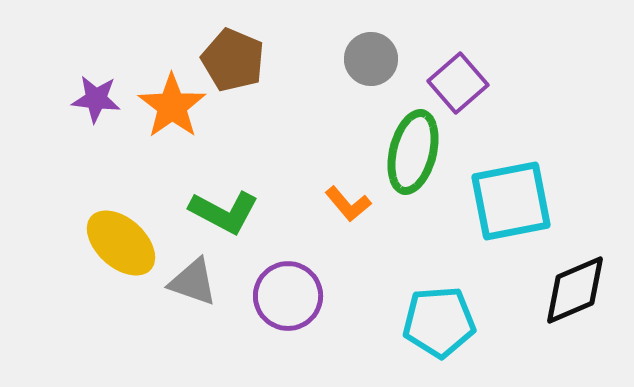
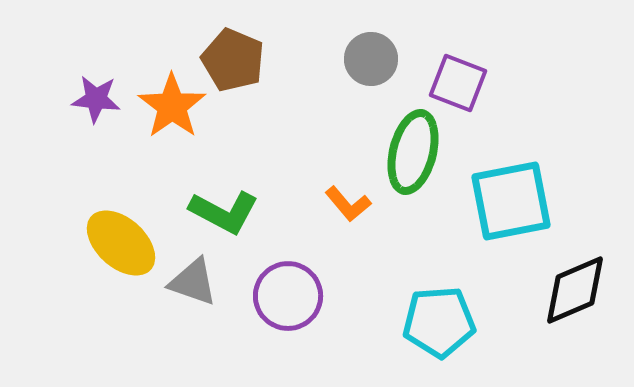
purple square: rotated 28 degrees counterclockwise
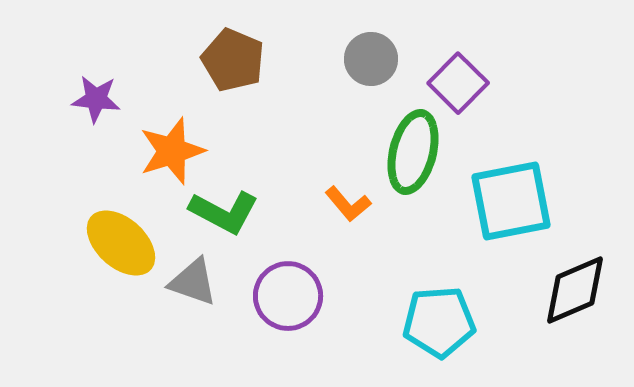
purple square: rotated 24 degrees clockwise
orange star: moved 45 px down; rotated 18 degrees clockwise
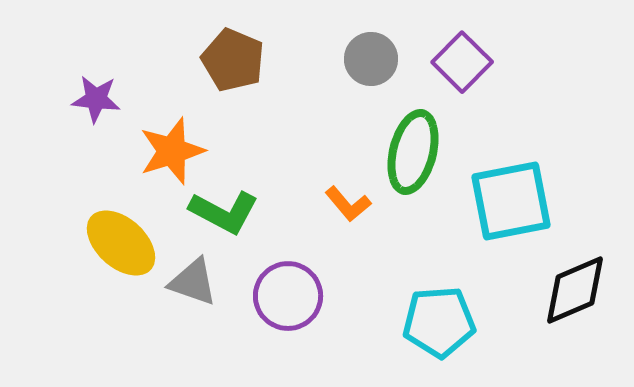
purple square: moved 4 px right, 21 px up
